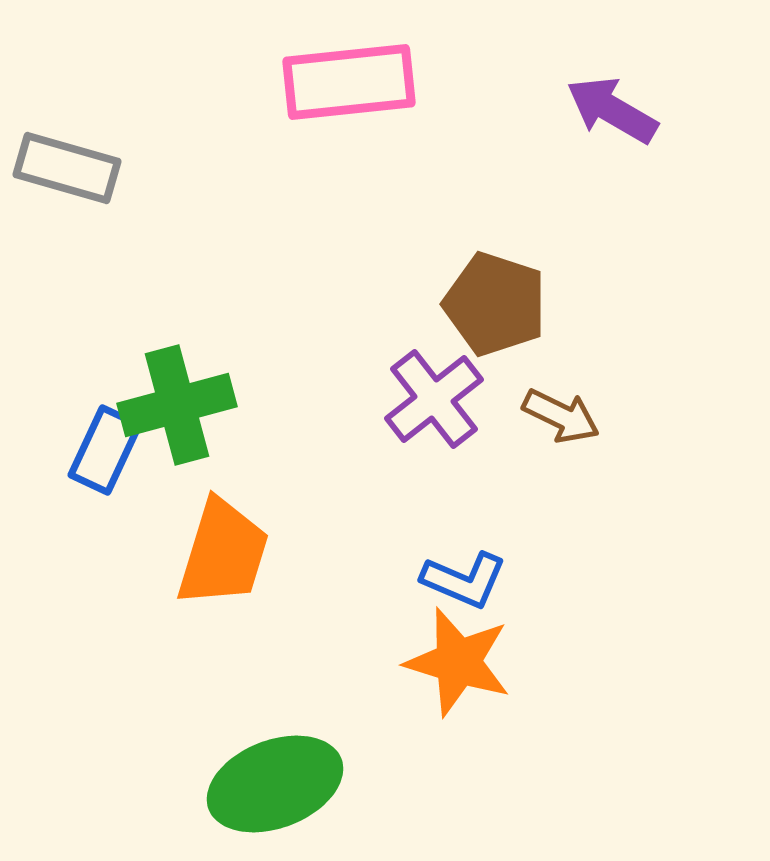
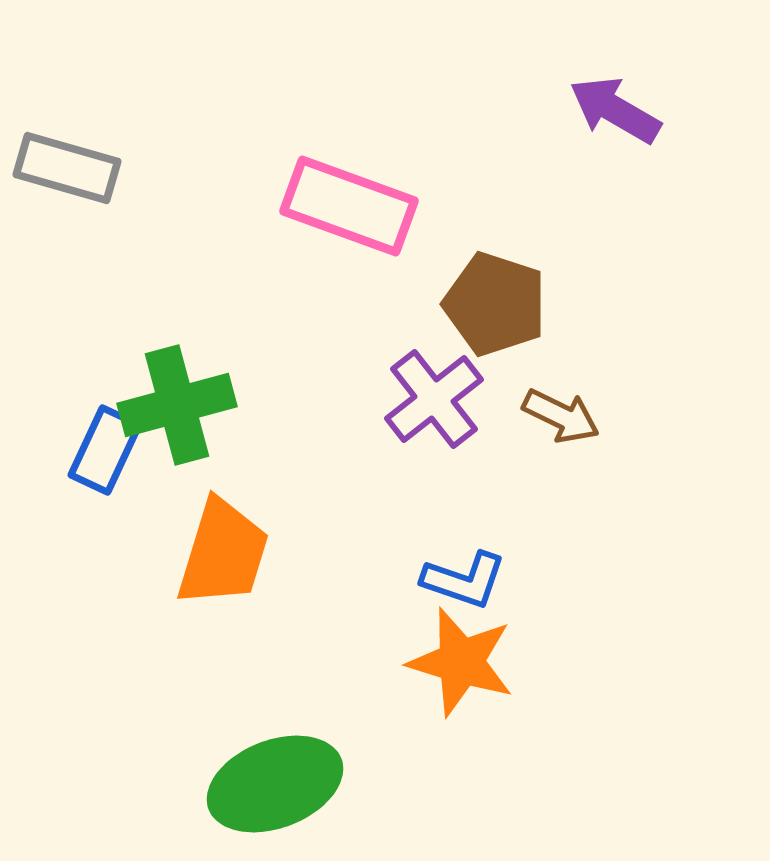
pink rectangle: moved 124 px down; rotated 26 degrees clockwise
purple arrow: moved 3 px right
blue L-shape: rotated 4 degrees counterclockwise
orange star: moved 3 px right
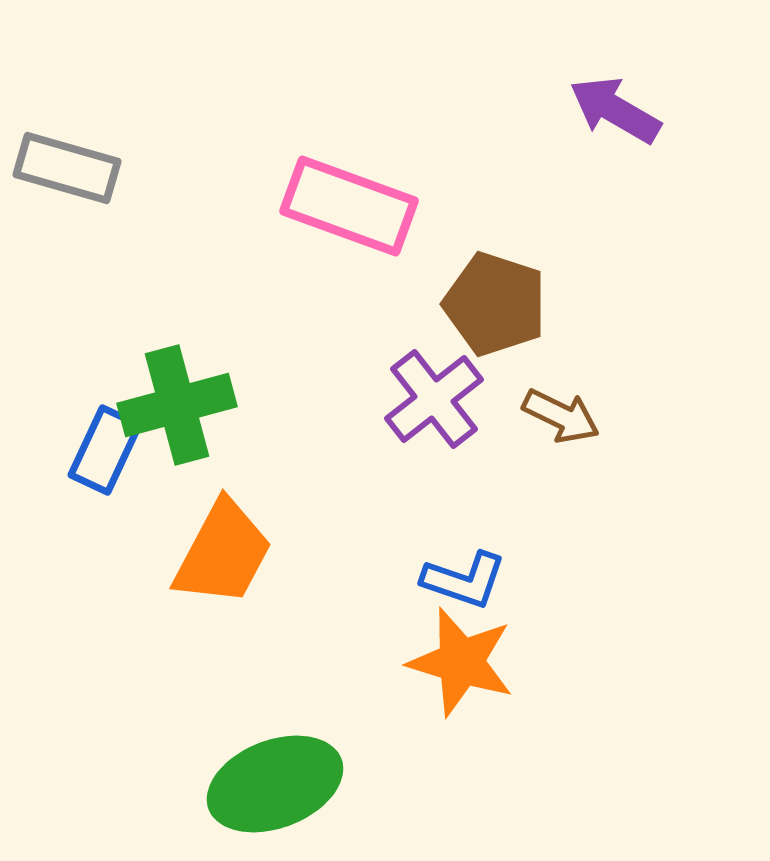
orange trapezoid: rotated 11 degrees clockwise
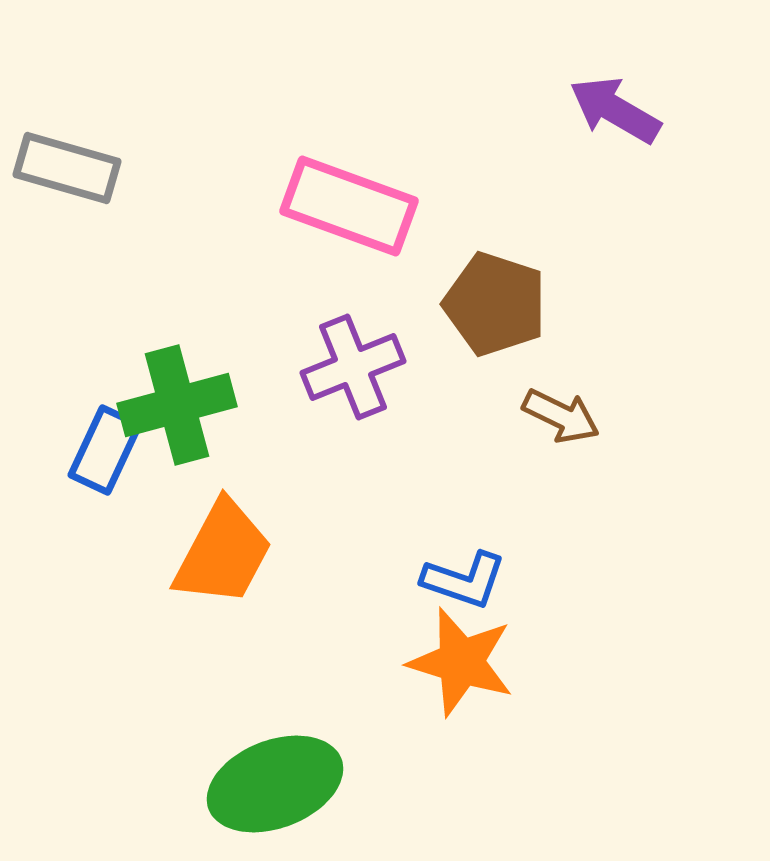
purple cross: moved 81 px left, 32 px up; rotated 16 degrees clockwise
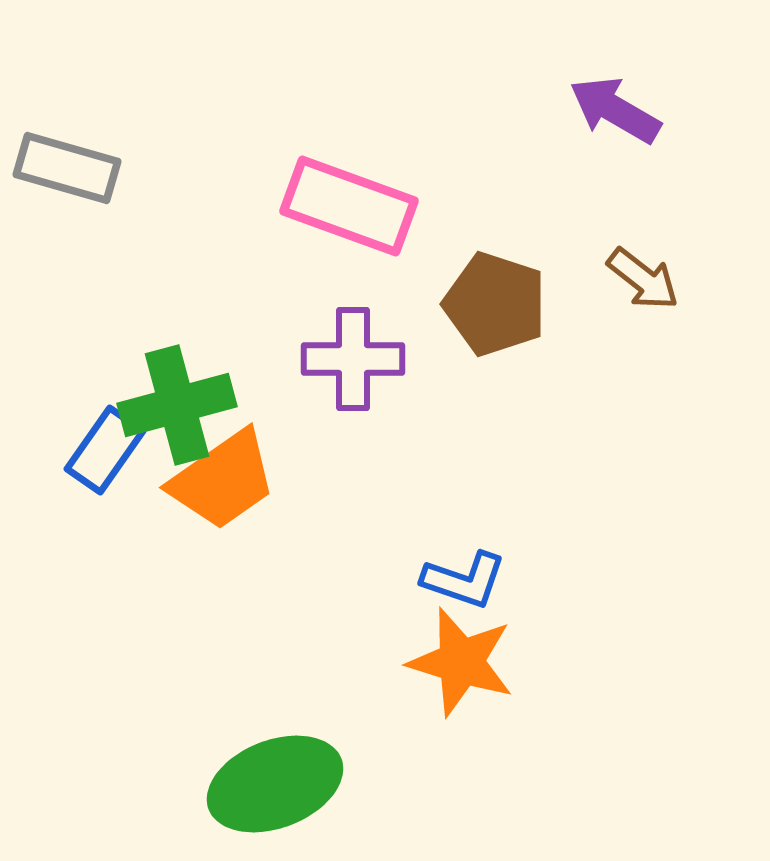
purple cross: moved 8 px up; rotated 22 degrees clockwise
brown arrow: moved 82 px right, 137 px up; rotated 12 degrees clockwise
blue rectangle: rotated 10 degrees clockwise
orange trapezoid: moved 73 px up; rotated 27 degrees clockwise
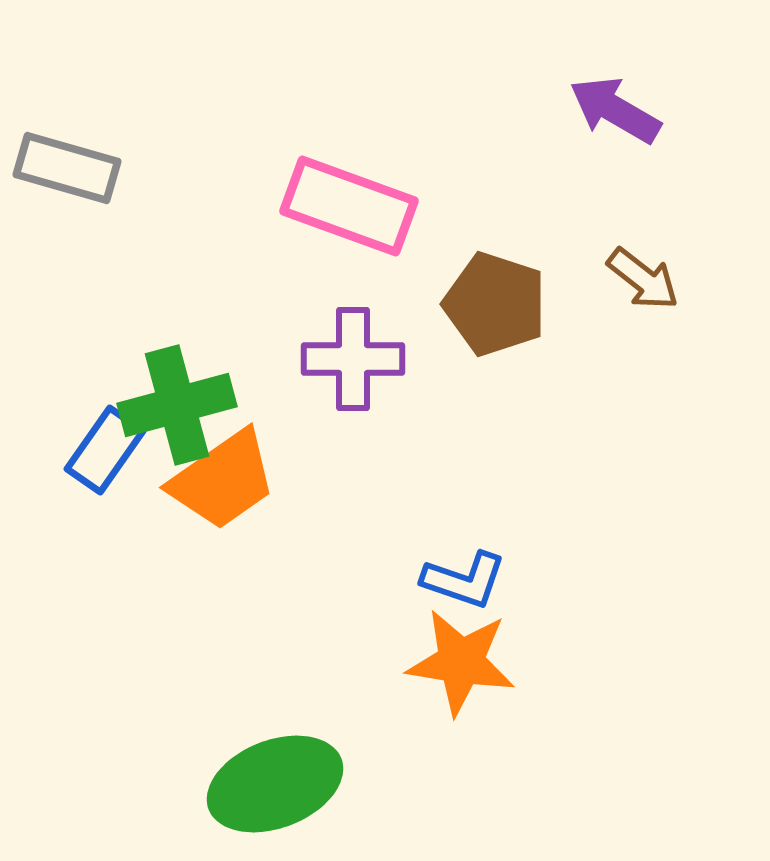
orange star: rotated 8 degrees counterclockwise
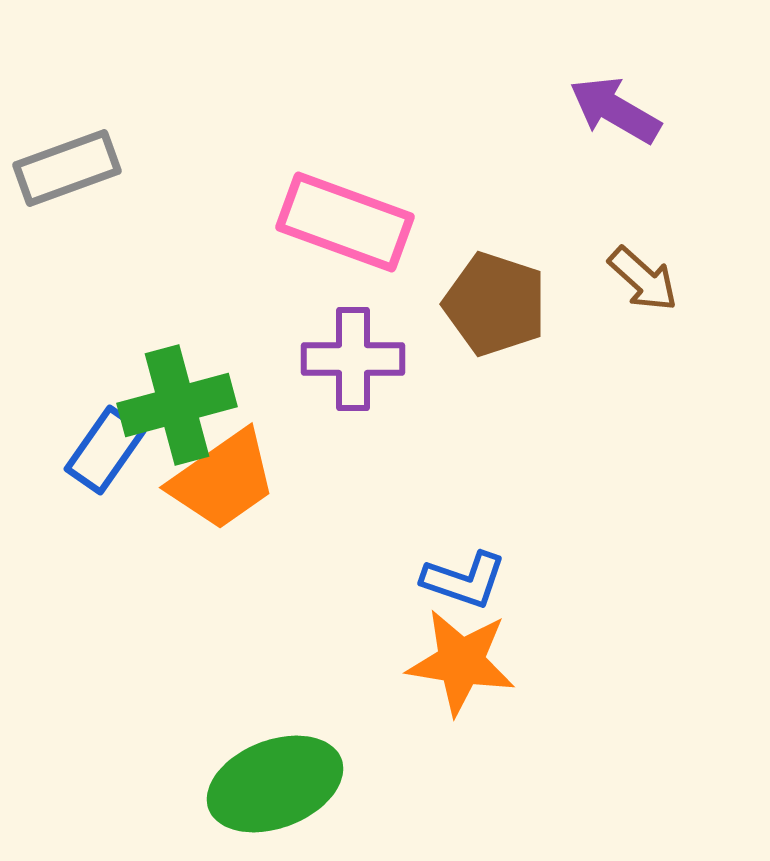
gray rectangle: rotated 36 degrees counterclockwise
pink rectangle: moved 4 px left, 16 px down
brown arrow: rotated 4 degrees clockwise
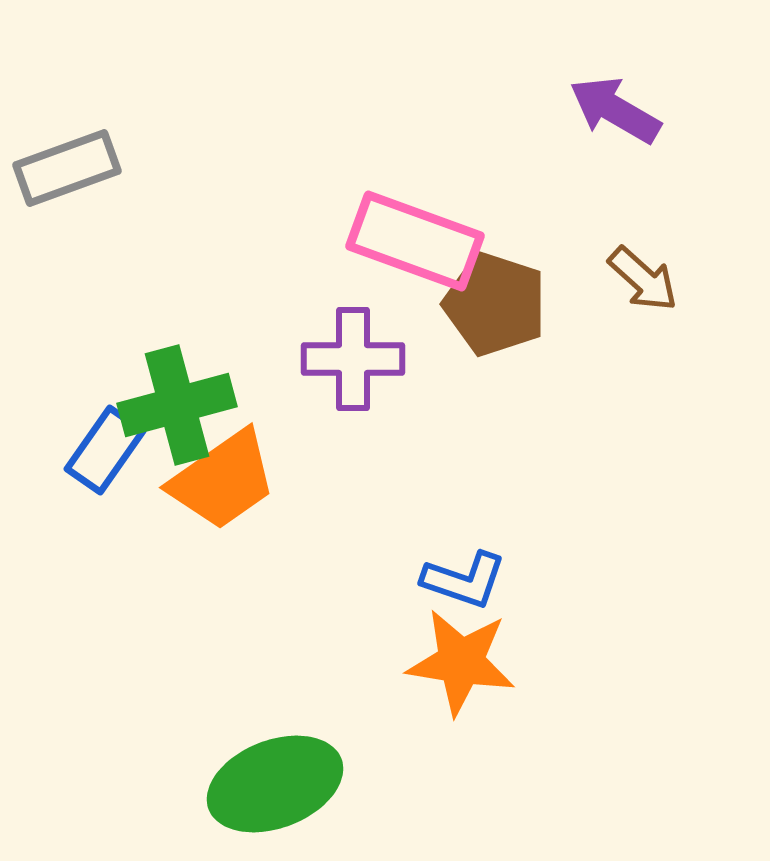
pink rectangle: moved 70 px right, 19 px down
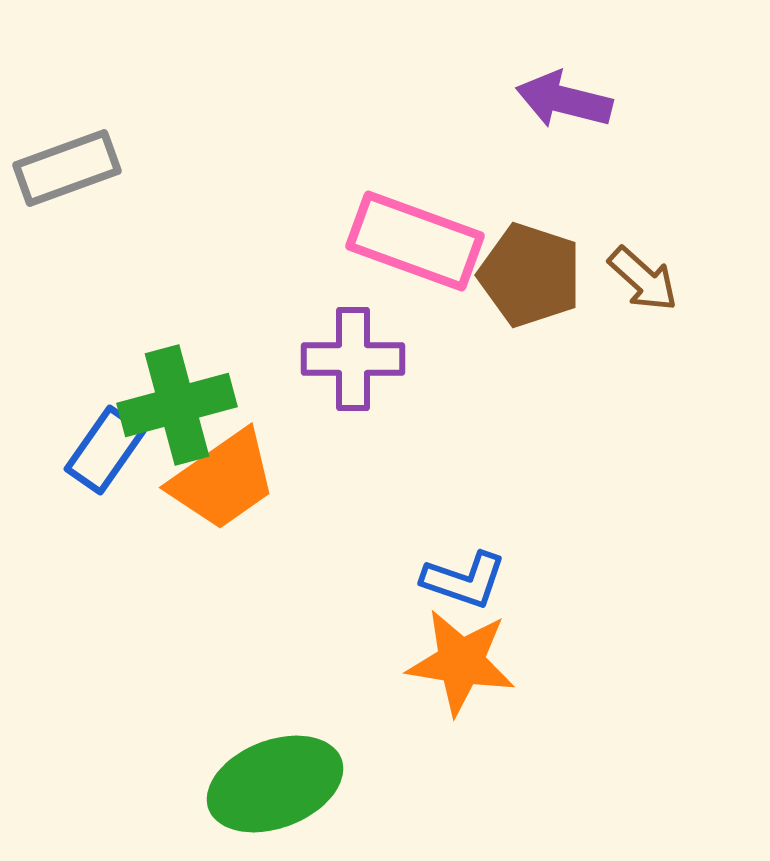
purple arrow: moved 51 px left, 10 px up; rotated 16 degrees counterclockwise
brown pentagon: moved 35 px right, 29 px up
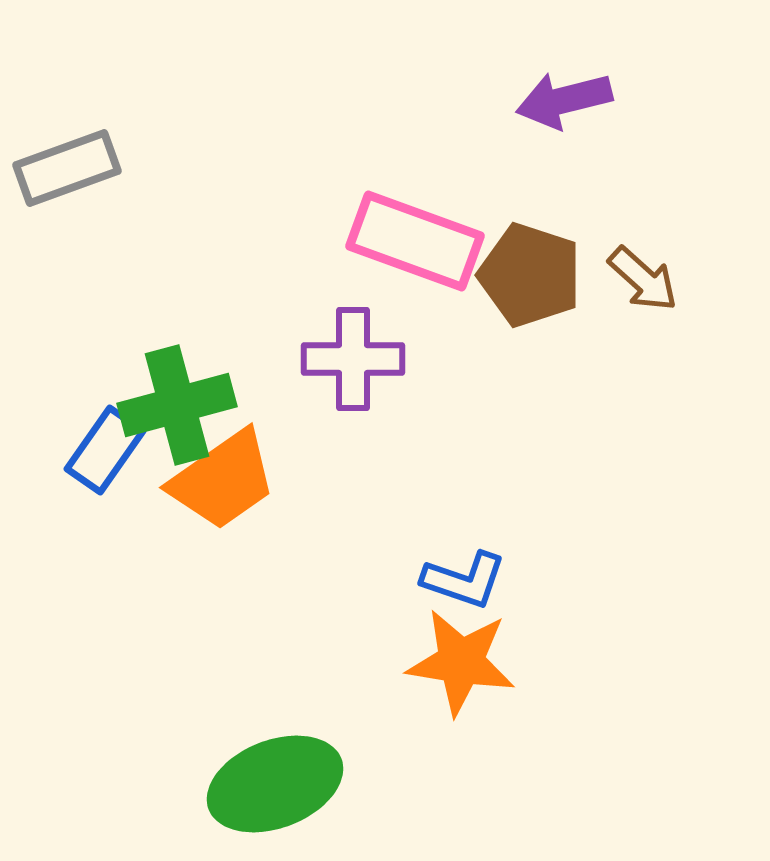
purple arrow: rotated 28 degrees counterclockwise
